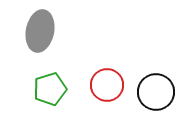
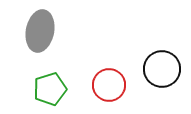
red circle: moved 2 px right
black circle: moved 6 px right, 23 px up
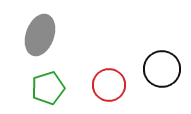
gray ellipse: moved 4 px down; rotated 9 degrees clockwise
green pentagon: moved 2 px left, 1 px up
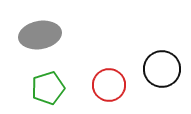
gray ellipse: rotated 60 degrees clockwise
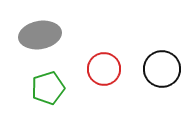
red circle: moved 5 px left, 16 px up
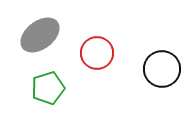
gray ellipse: rotated 27 degrees counterclockwise
red circle: moved 7 px left, 16 px up
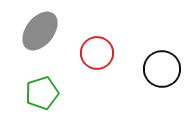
gray ellipse: moved 4 px up; rotated 15 degrees counterclockwise
green pentagon: moved 6 px left, 5 px down
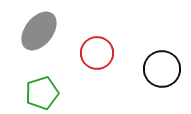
gray ellipse: moved 1 px left
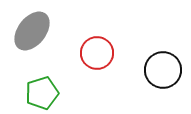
gray ellipse: moved 7 px left
black circle: moved 1 px right, 1 px down
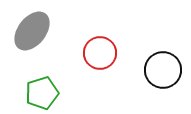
red circle: moved 3 px right
